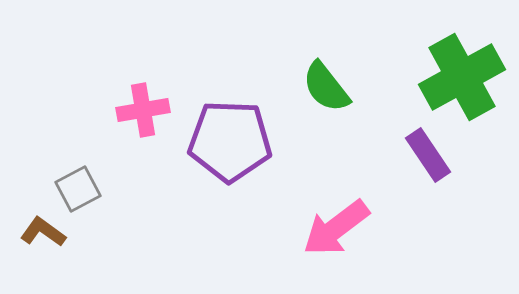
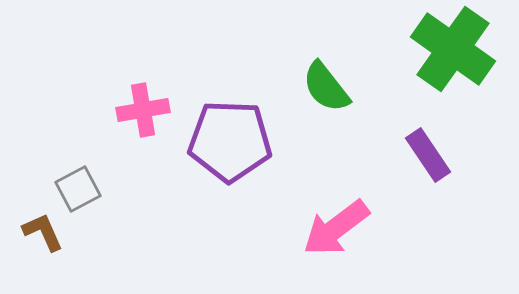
green cross: moved 9 px left, 28 px up; rotated 26 degrees counterclockwise
brown L-shape: rotated 30 degrees clockwise
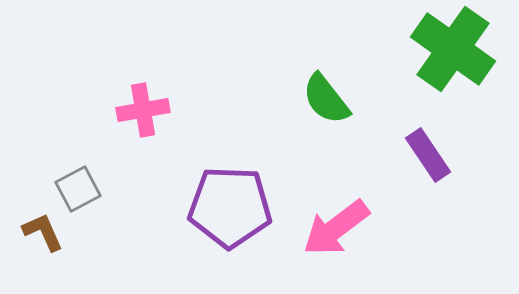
green semicircle: moved 12 px down
purple pentagon: moved 66 px down
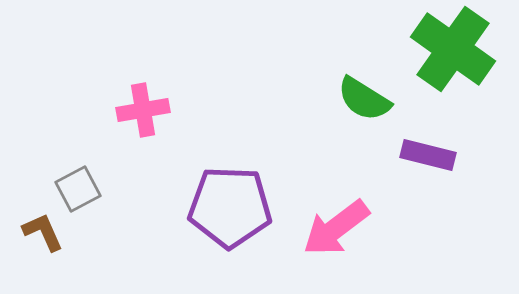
green semicircle: moved 38 px right; rotated 20 degrees counterclockwise
purple rectangle: rotated 42 degrees counterclockwise
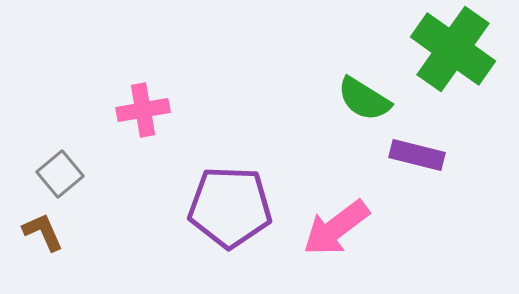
purple rectangle: moved 11 px left
gray square: moved 18 px left, 15 px up; rotated 12 degrees counterclockwise
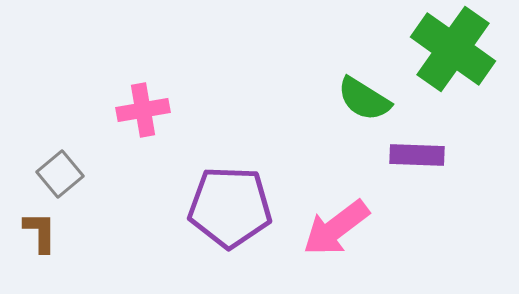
purple rectangle: rotated 12 degrees counterclockwise
brown L-shape: moved 3 px left; rotated 24 degrees clockwise
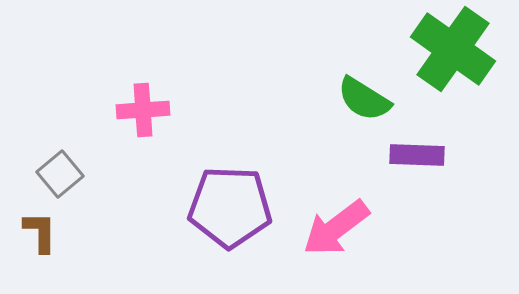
pink cross: rotated 6 degrees clockwise
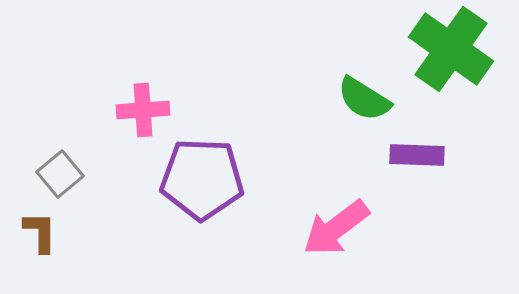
green cross: moved 2 px left
purple pentagon: moved 28 px left, 28 px up
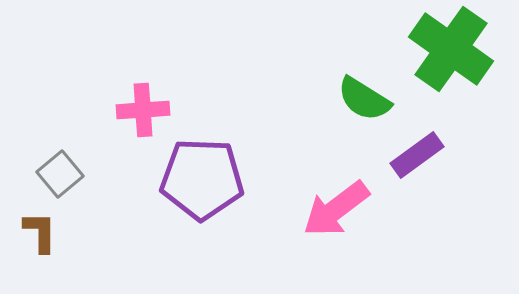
purple rectangle: rotated 38 degrees counterclockwise
pink arrow: moved 19 px up
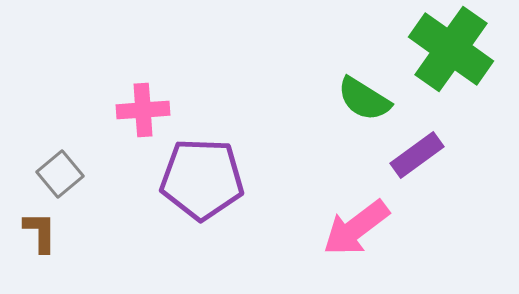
pink arrow: moved 20 px right, 19 px down
